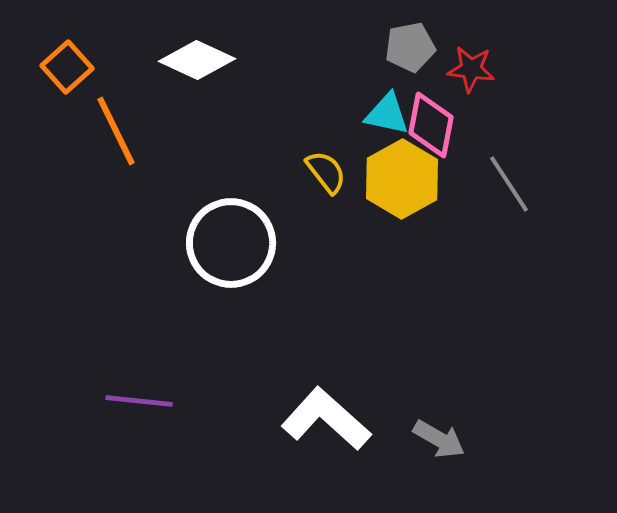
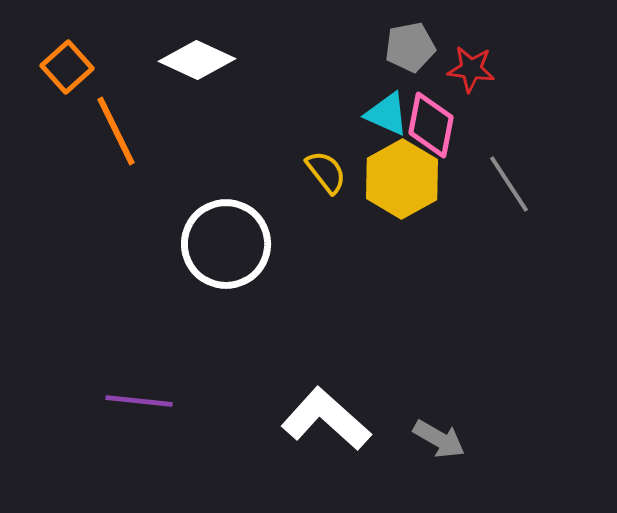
cyan triangle: rotated 12 degrees clockwise
white circle: moved 5 px left, 1 px down
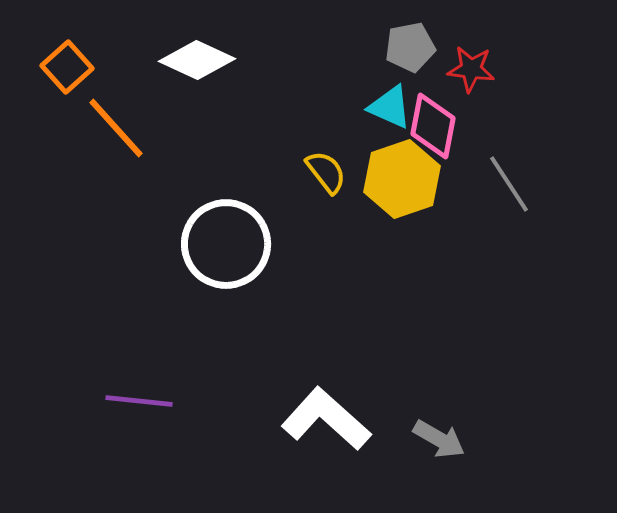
cyan triangle: moved 3 px right, 7 px up
pink diamond: moved 2 px right, 1 px down
orange line: moved 3 px up; rotated 16 degrees counterclockwise
yellow hexagon: rotated 10 degrees clockwise
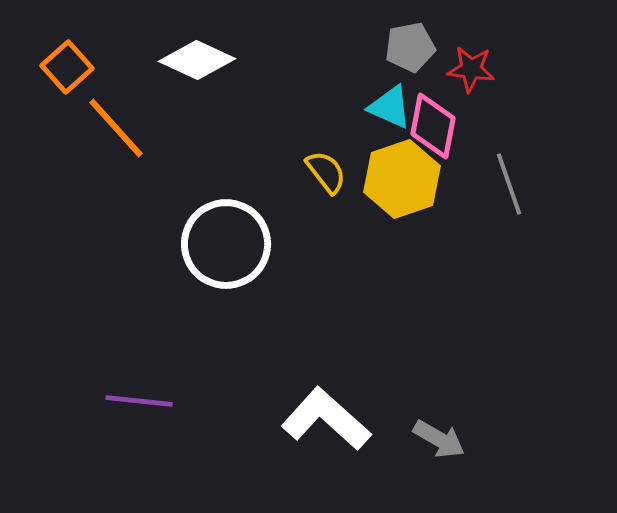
gray line: rotated 14 degrees clockwise
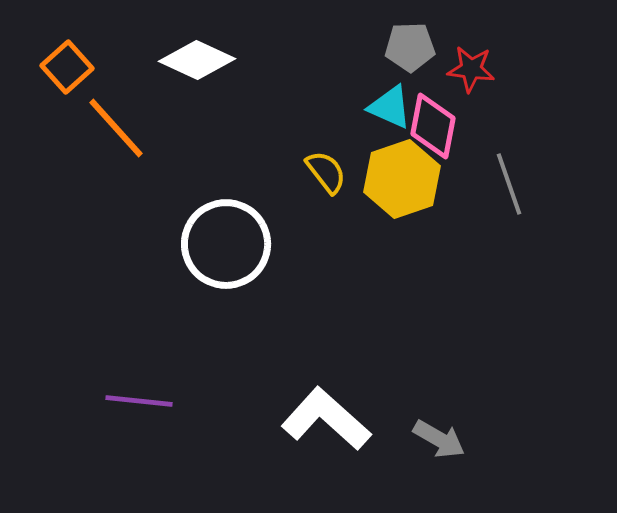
gray pentagon: rotated 9 degrees clockwise
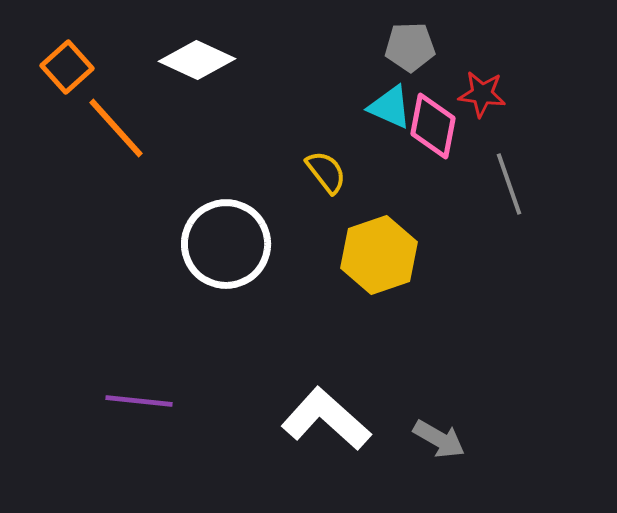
red star: moved 11 px right, 25 px down
yellow hexagon: moved 23 px left, 76 px down
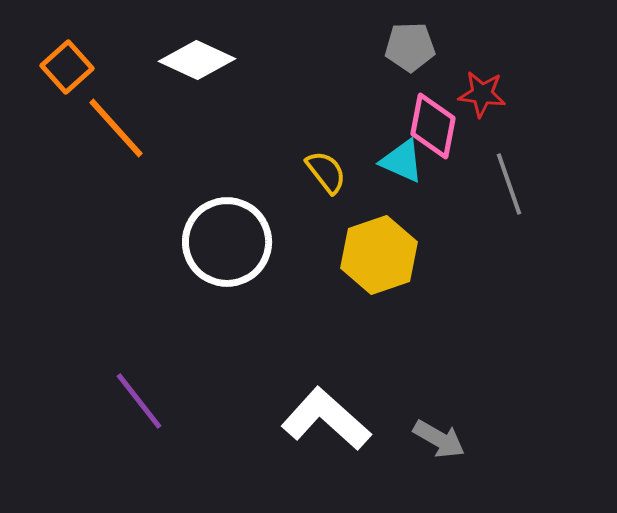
cyan triangle: moved 12 px right, 54 px down
white circle: moved 1 px right, 2 px up
purple line: rotated 46 degrees clockwise
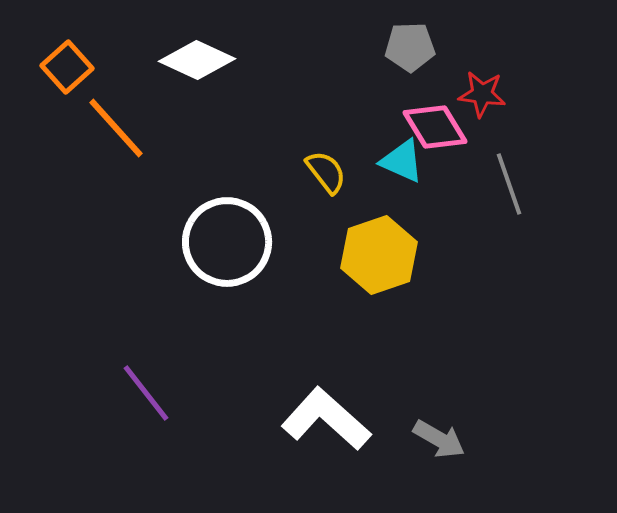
pink diamond: moved 2 px right, 1 px down; rotated 42 degrees counterclockwise
purple line: moved 7 px right, 8 px up
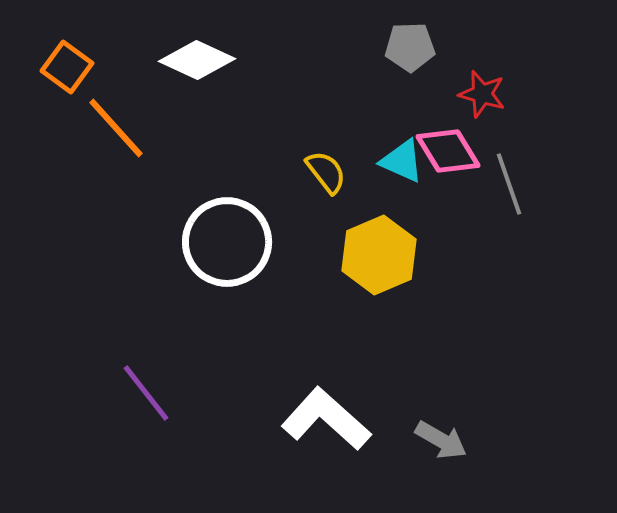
orange square: rotated 12 degrees counterclockwise
red star: rotated 9 degrees clockwise
pink diamond: moved 13 px right, 24 px down
yellow hexagon: rotated 4 degrees counterclockwise
gray arrow: moved 2 px right, 1 px down
